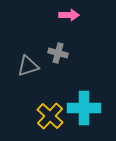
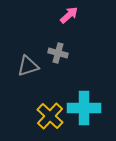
pink arrow: rotated 42 degrees counterclockwise
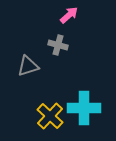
gray cross: moved 8 px up
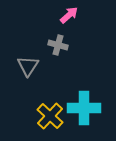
gray triangle: rotated 40 degrees counterclockwise
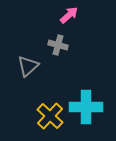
gray triangle: rotated 15 degrees clockwise
cyan cross: moved 2 px right, 1 px up
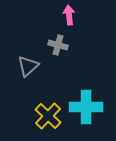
pink arrow: rotated 54 degrees counterclockwise
yellow cross: moved 2 px left
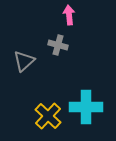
gray triangle: moved 4 px left, 5 px up
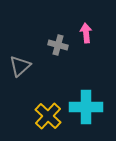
pink arrow: moved 17 px right, 18 px down
gray triangle: moved 4 px left, 5 px down
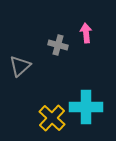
yellow cross: moved 4 px right, 2 px down
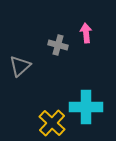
yellow cross: moved 5 px down
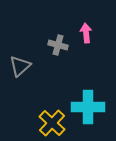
cyan cross: moved 2 px right
